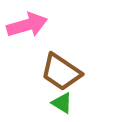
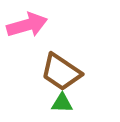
green triangle: rotated 30 degrees counterclockwise
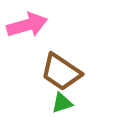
green triangle: rotated 20 degrees counterclockwise
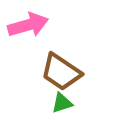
pink arrow: moved 1 px right
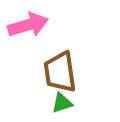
brown trapezoid: moved 1 px left; rotated 48 degrees clockwise
